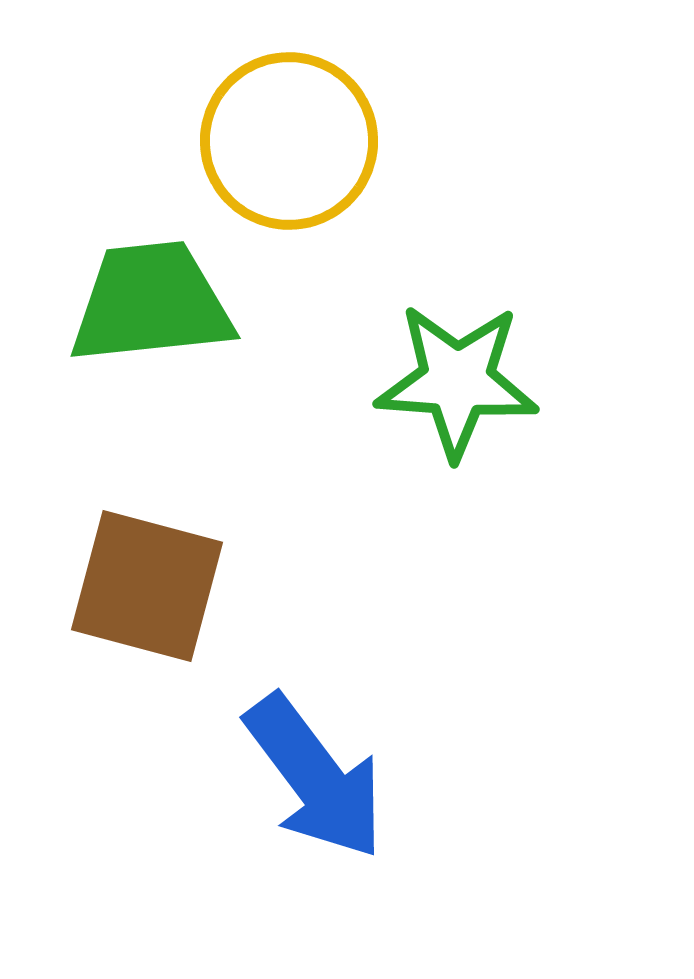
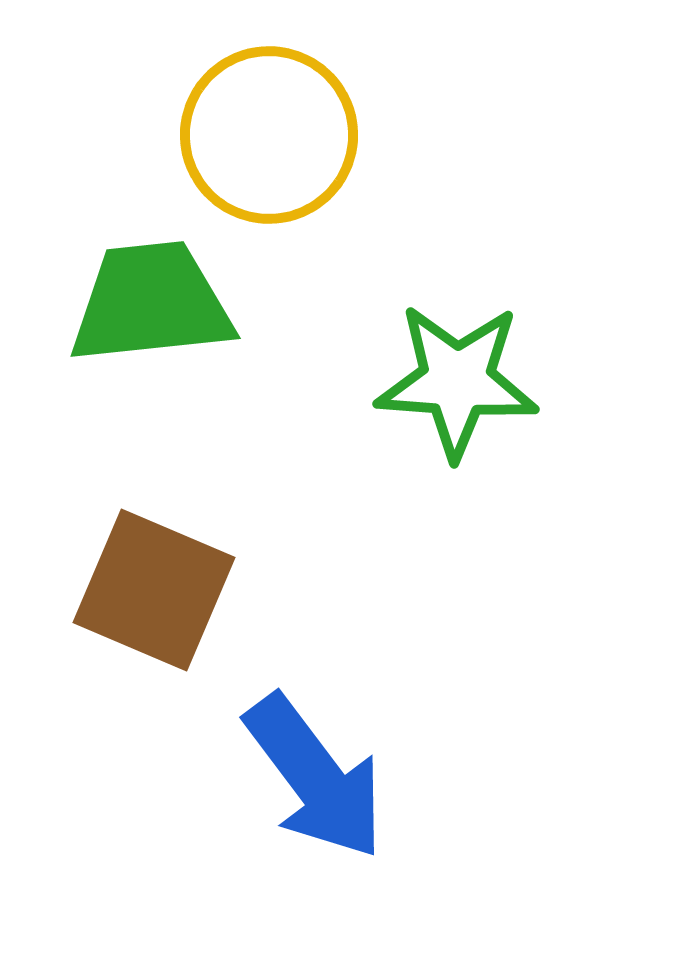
yellow circle: moved 20 px left, 6 px up
brown square: moved 7 px right, 4 px down; rotated 8 degrees clockwise
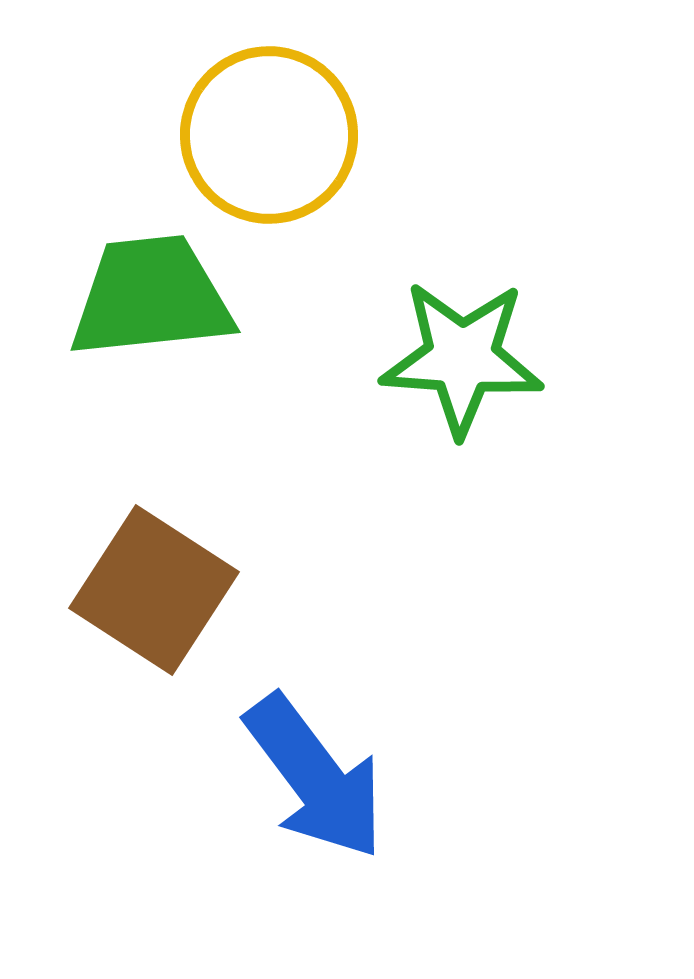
green trapezoid: moved 6 px up
green star: moved 5 px right, 23 px up
brown square: rotated 10 degrees clockwise
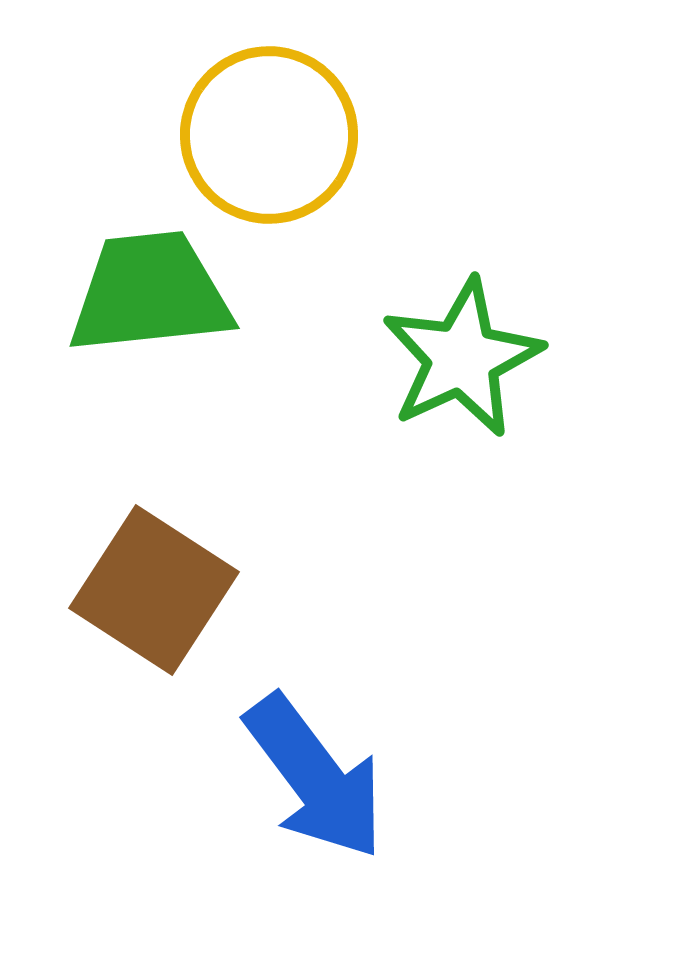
green trapezoid: moved 1 px left, 4 px up
green star: rotated 29 degrees counterclockwise
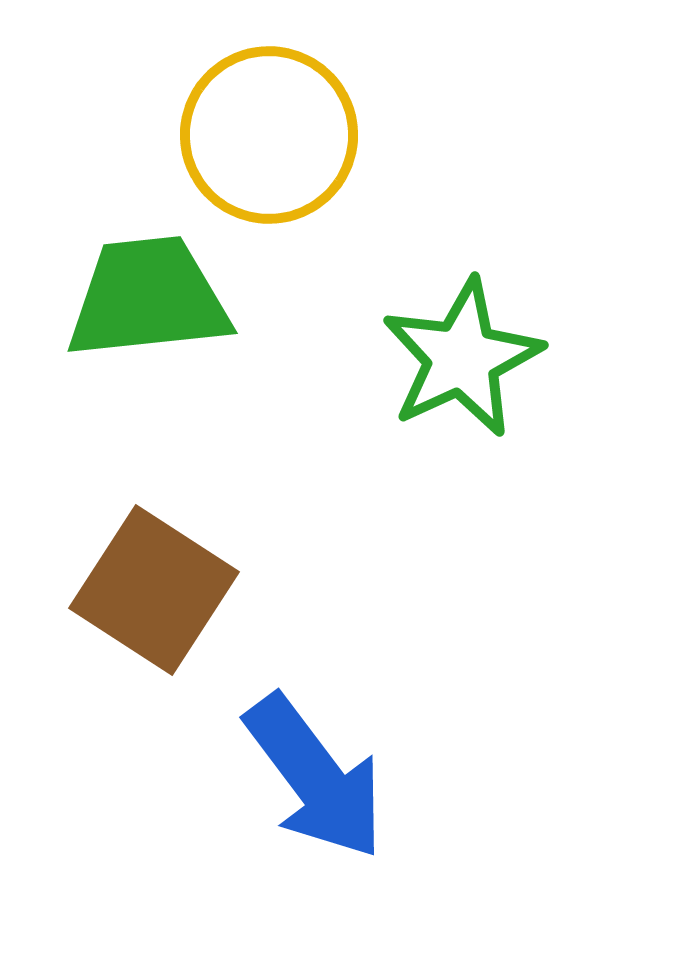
green trapezoid: moved 2 px left, 5 px down
